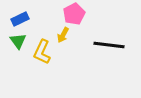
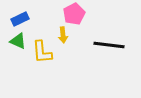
yellow arrow: rotated 35 degrees counterclockwise
green triangle: rotated 30 degrees counterclockwise
yellow L-shape: rotated 30 degrees counterclockwise
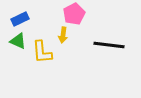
yellow arrow: rotated 14 degrees clockwise
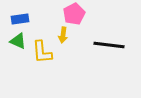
blue rectangle: rotated 18 degrees clockwise
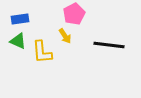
yellow arrow: moved 2 px right, 1 px down; rotated 42 degrees counterclockwise
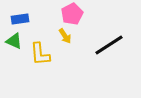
pink pentagon: moved 2 px left
green triangle: moved 4 px left
black line: rotated 40 degrees counterclockwise
yellow L-shape: moved 2 px left, 2 px down
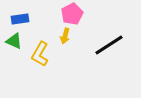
yellow arrow: rotated 49 degrees clockwise
yellow L-shape: rotated 35 degrees clockwise
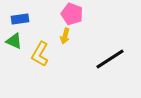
pink pentagon: rotated 25 degrees counterclockwise
black line: moved 1 px right, 14 px down
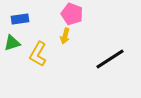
green triangle: moved 2 px left, 2 px down; rotated 42 degrees counterclockwise
yellow L-shape: moved 2 px left
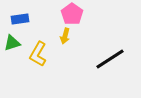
pink pentagon: rotated 15 degrees clockwise
